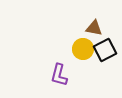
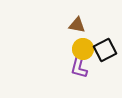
brown triangle: moved 17 px left, 3 px up
purple L-shape: moved 20 px right, 8 px up
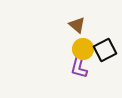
brown triangle: rotated 30 degrees clockwise
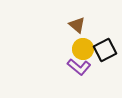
purple L-shape: rotated 65 degrees counterclockwise
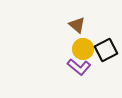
black square: moved 1 px right
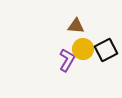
brown triangle: moved 1 px left, 1 px down; rotated 36 degrees counterclockwise
purple L-shape: moved 12 px left, 7 px up; rotated 100 degrees counterclockwise
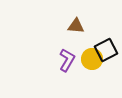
yellow circle: moved 9 px right, 10 px down
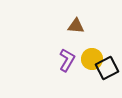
black square: moved 1 px right, 18 px down
